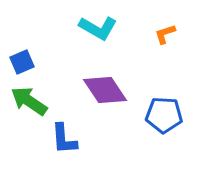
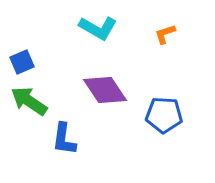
blue L-shape: rotated 12 degrees clockwise
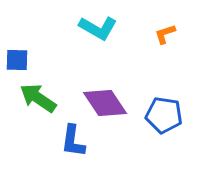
blue square: moved 5 px left, 2 px up; rotated 25 degrees clockwise
purple diamond: moved 13 px down
green arrow: moved 9 px right, 3 px up
blue pentagon: rotated 6 degrees clockwise
blue L-shape: moved 9 px right, 2 px down
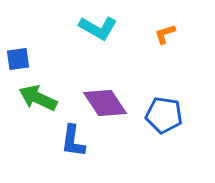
blue square: moved 1 px right, 1 px up; rotated 10 degrees counterclockwise
green arrow: rotated 9 degrees counterclockwise
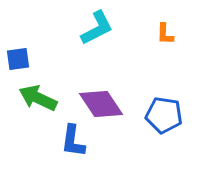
cyan L-shape: moved 1 px left; rotated 57 degrees counterclockwise
orange L-shape: rotated 70 degrees counterclockwise
purple diamond: moved 4 px left, 1 px down
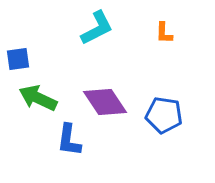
orange L-shape: moved 1 px left, 1 px up
purple diamond: moved 4 px right, 2 px up
blue L-shape: moved 4 px left, 1 px up
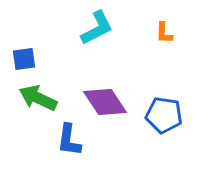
blue square: moved 6 px right
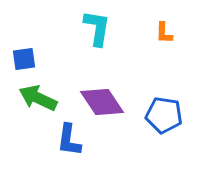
cyan L-shape: rotated 54 degrees counterclockwise
purple diamond: moved 3 px left
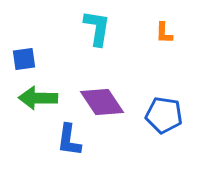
green arrow: rotated 24 degrees counterclockwise
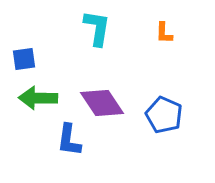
purple diamond: moved 1 px down
blue pentagon: rotated 15 degrees clockwise
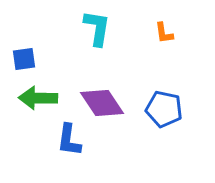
orange L-shape: rotated 10 degrees counterclockwise
blue pentagon: moved 6 px up; rotated 12 degrees counterclockwise
